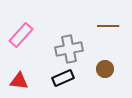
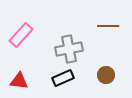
brown circle: moved 1 px right, 6 px down
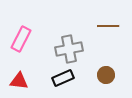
pink rectangle: moved 4 px down; rotated 15 degrees counterclockwise
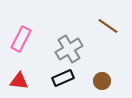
brown line: rotated 35 degrees clockwise
gray cross: rotated 20 degrees counterclockwise
brown circle: moved 4 px left, 6 px down
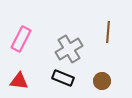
brown line: moved 6 px down; rotated 60 degrees clockwise
black rectangle: rotated 45 degrees clockwise
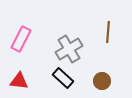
black rectangle: rotated 20 degrees clockwise
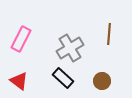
brown line: moved 1 px right, 2 px down
gray cross: moved 1 px right, 1 px up
red triangle: rotated 30 degrees clockwise
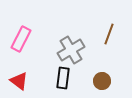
brown line: rotated 15 degrees clockwise
gray cross: moved 1 px right, 2 px down
black rectangle: rotated 55 degrees clockwise
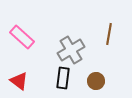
brown line: rotated 10 degrees counterclockwise
pink rectangle: moved 1 px right, 2 px up; rotated 75 degrees counterclockwise
brown circle: moved 6 px left
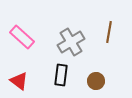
brown line: moved 2 px up
gray cross: moved 8 px up
black rectangle: moved 2 px left, 3 px up
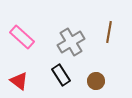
black rectangle: rotated 40 degrees counterclockwise
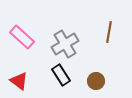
gray cross: moved 6 px left, 2 px down
